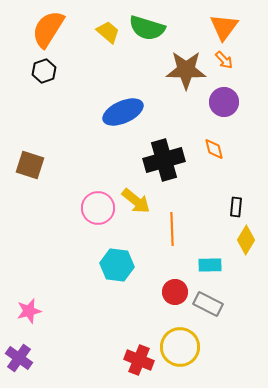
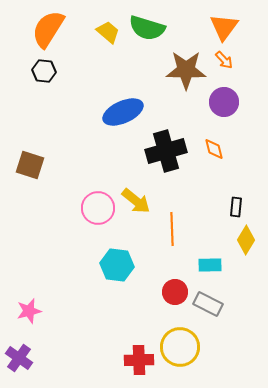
black hexagon: rotated 25 degrees clockwise
black cross: moved 2 px right, 9 px up
red cross: rotated 24 degrees counterclockwise
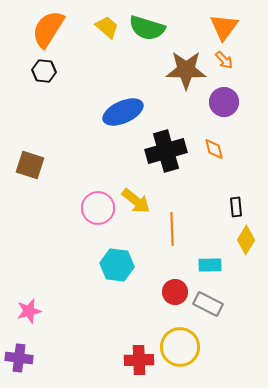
yellow trapezoid: moved 1 px left, 5 px up
black rectangle: rotated 12 degrees counterclockwise
purple cross: rotated 28 degrees counterclockwise
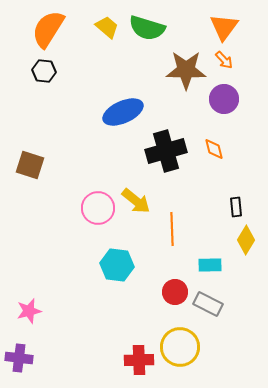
purple circle: moved 3 px up
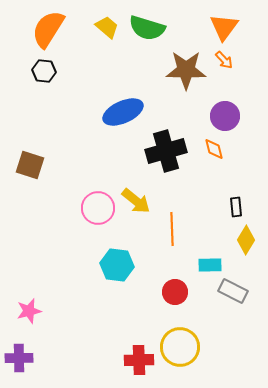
purple circle: moved 1 px right, 17 px down
gray rectangle: moved 25 px right, 13 px up
purple cross: rotated 8 degrees counterclockwise
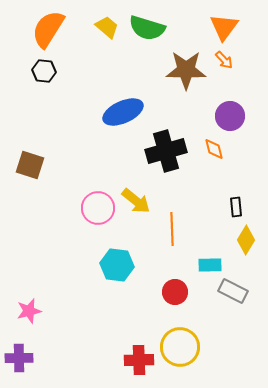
purple circle: moved 5 px right
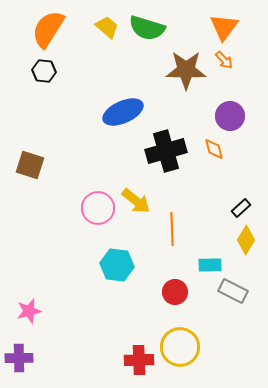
black rectangle: moved 5 px right, 1 px down; rotated 54 degrees clockwise
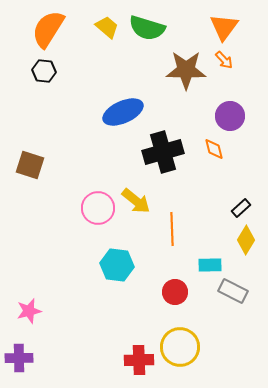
black cross: moved 3 px left, 1 px down
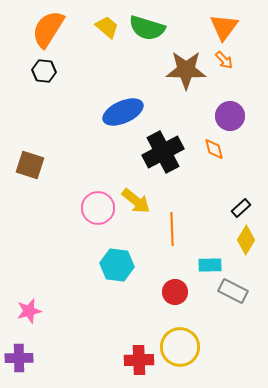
black cross: rotated 12 degrees counterclockwise
